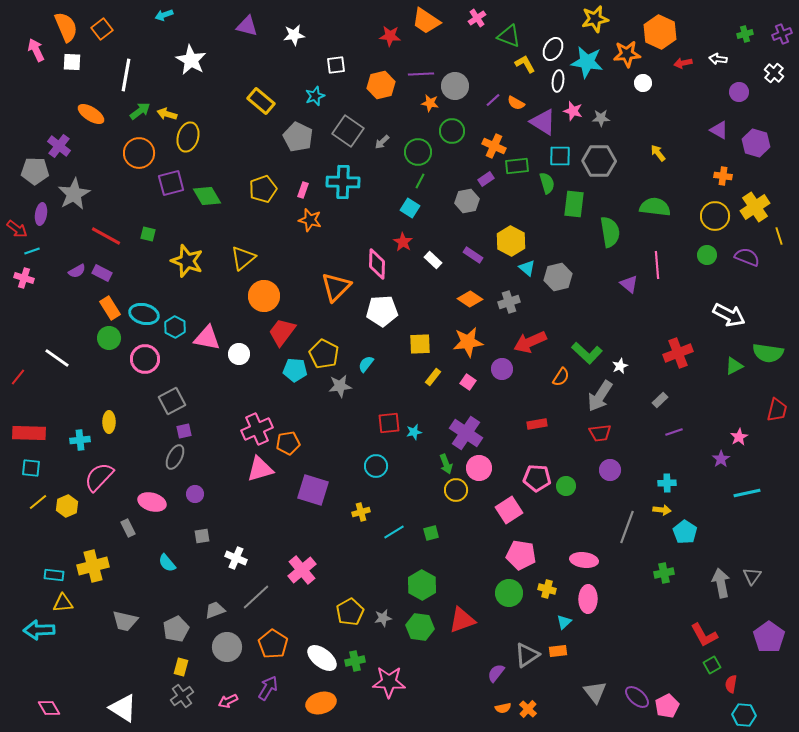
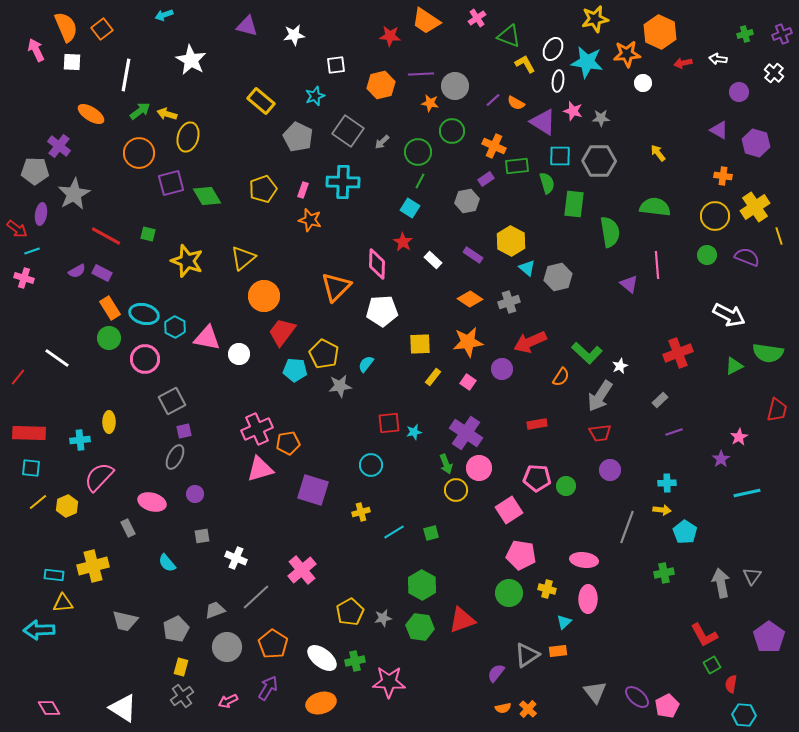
cyan circle at (376, 466): moved 5 px left, 1 px up
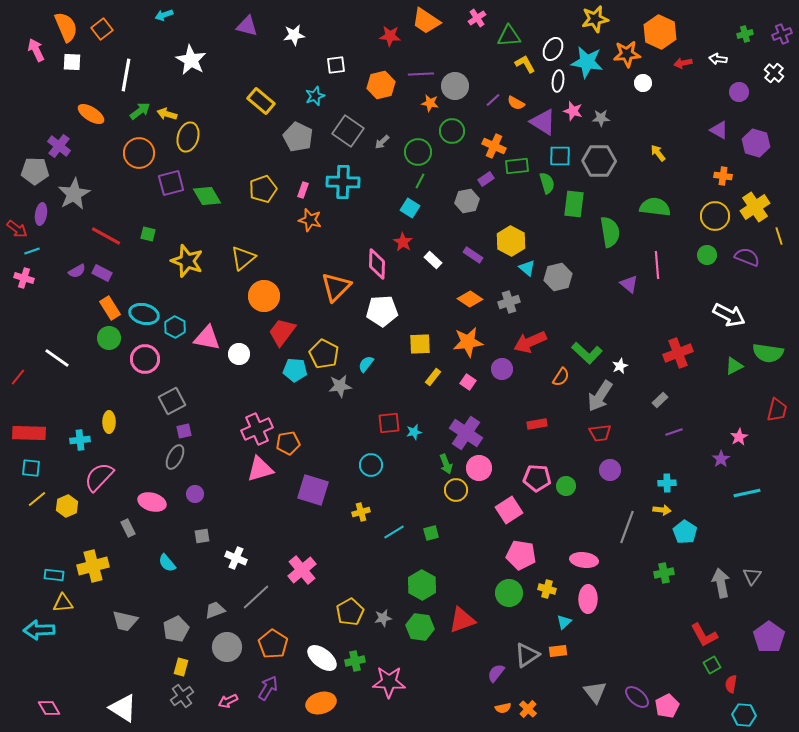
green triangle at (509, 36): rotated 25 degrees counterclockwise
yellow line at (38, 502): moved 1 px left, 3 px up
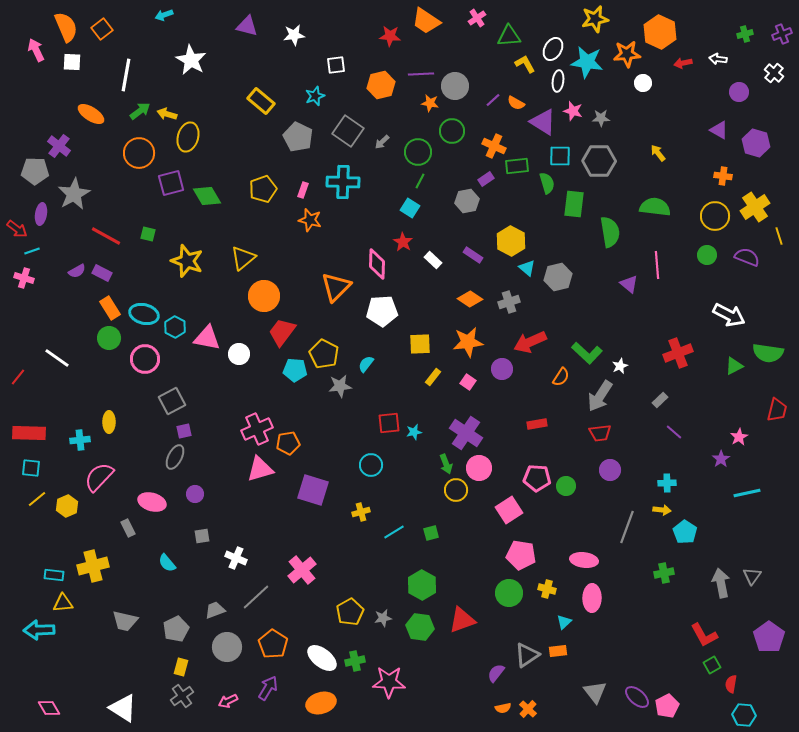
purple line at (674, 432): rotated 60 degrees clockwise
pink ellipse at (588, 599): moved 4 px right, 1 px up
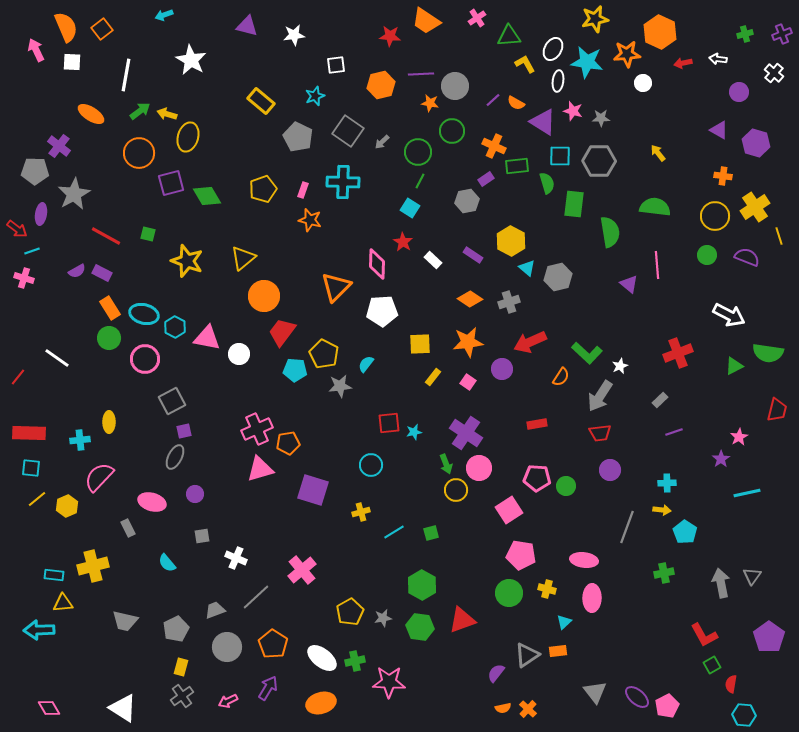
purple line at (674, 432): rotated 60 degrees counterclockwise
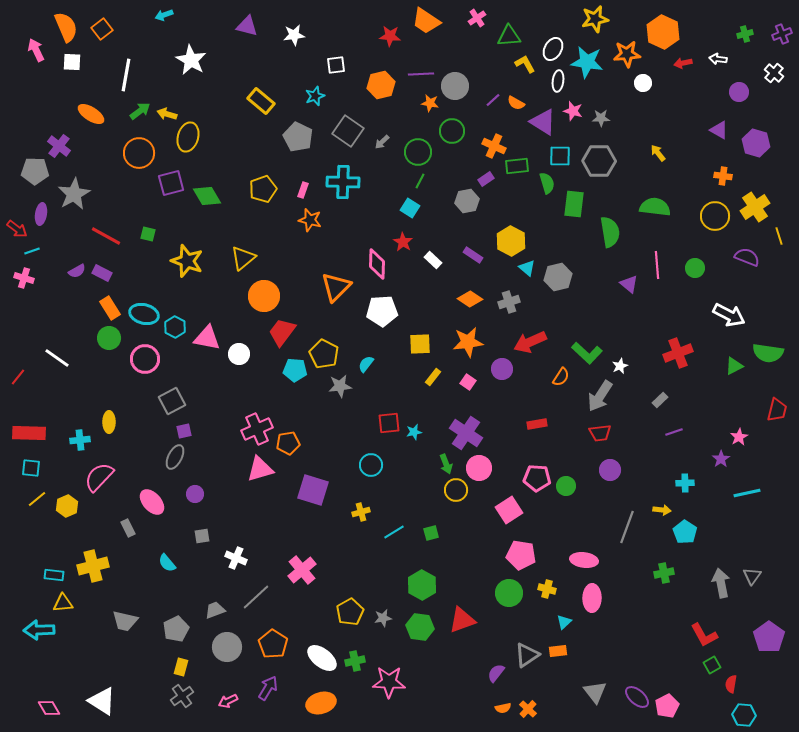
orange hexagon at (660, 32): moved 3 px right
green circle at (707, 255): moved 12 px left, 13 px down
cyan cross at (667, 483): moved 18 px right
pink ellipse at (152, 502): rotated 32 degrees clockwise
white triangle at (123, 708): moved 21 px left, 7 px up
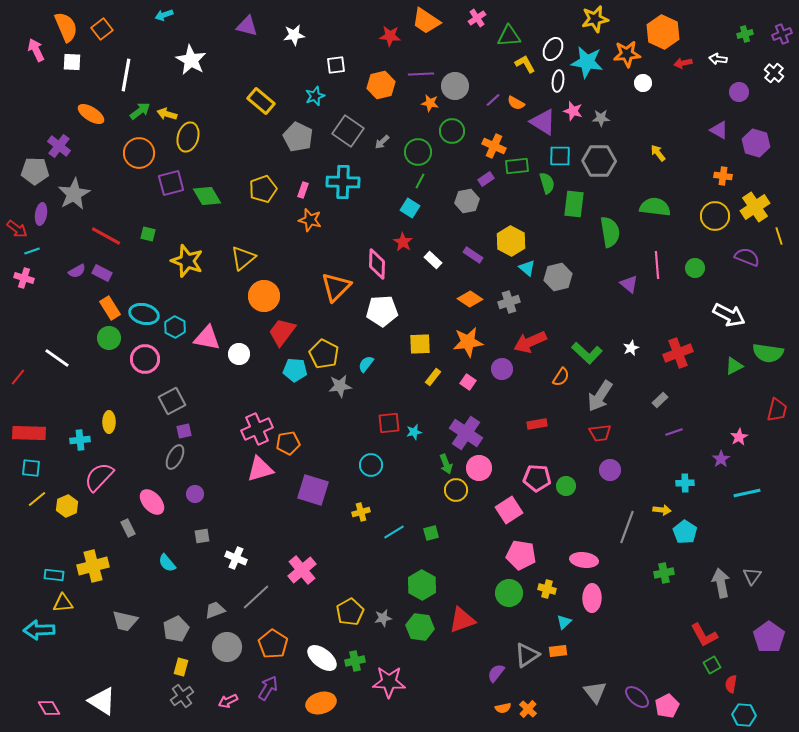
white star at (620, 366): moved 11 px right, 18 px up
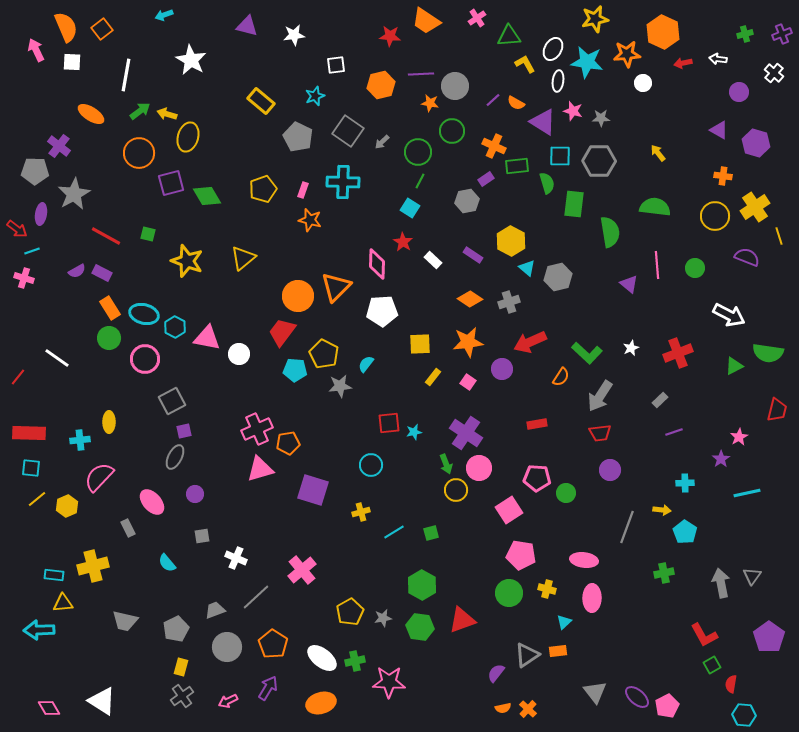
orange circle at (264, 296): moved 34 px right
green circle at (566, 486): moved 7 px down
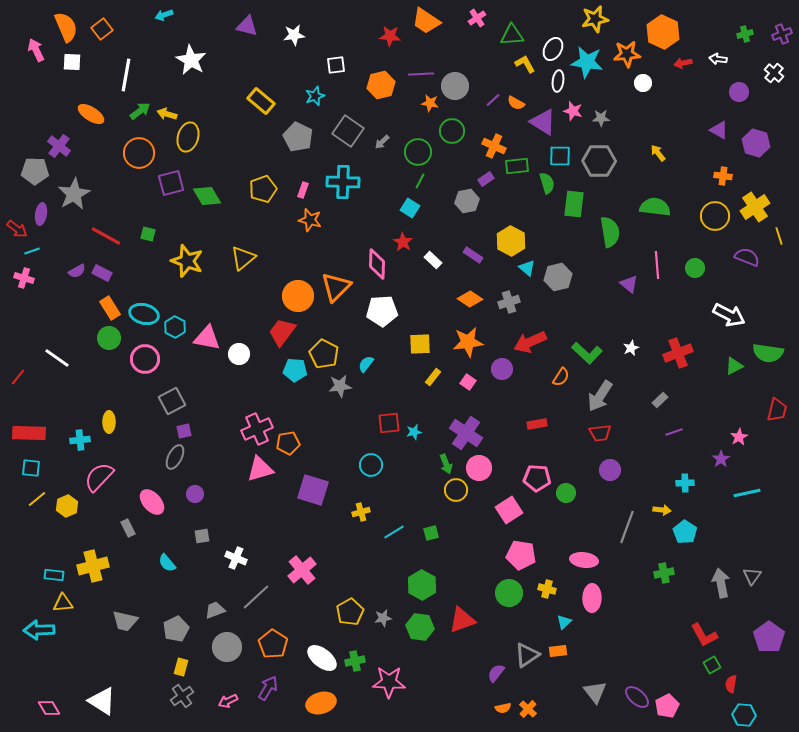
green triangle at (509, 36): moved 3 px right, 1 px up
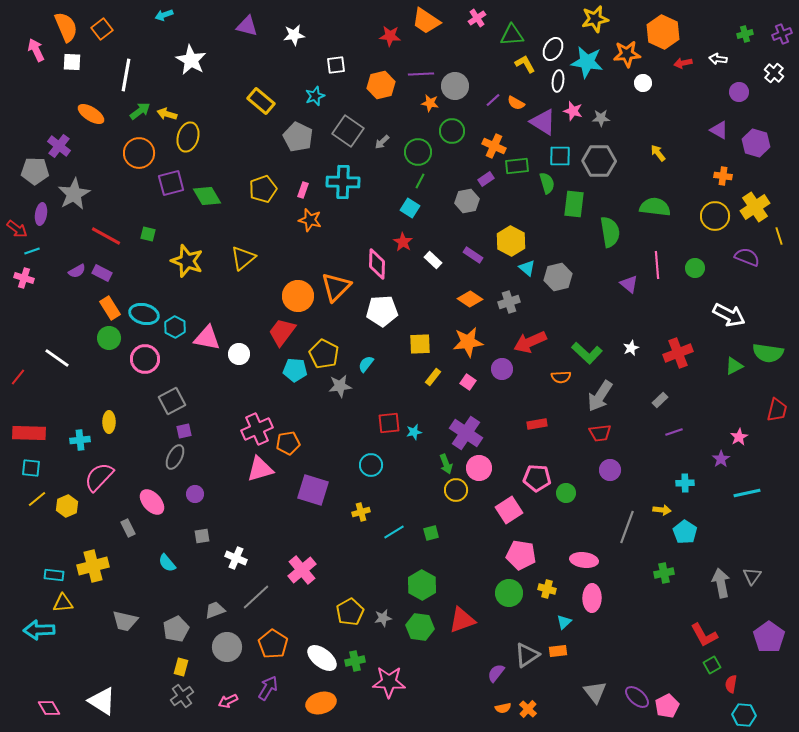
orange semicircle at (561, 377): rotated 54 degrees clockwise
